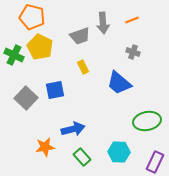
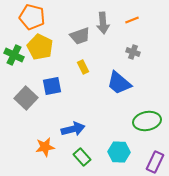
blue square: moved 3 px left, 4 px up
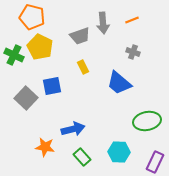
orange star: rotated 18 degrees clockwise
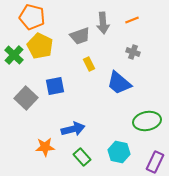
yellow pentagon: moved 1 px up
green cross: rotated 18 degrees clockwise
yellow rectangle: moved 6 px right, 3 px up
blue square: moved 3 px right
orange star: rotated 12 degrees counterclockwise
cyan hexagon: rotated 10 degrees clockwise
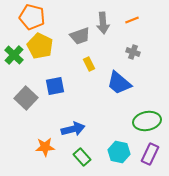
purple rectangle: moved 5 px left, 8 px up
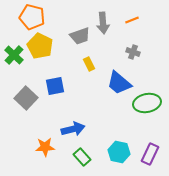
green ellipse: moved 18 px up
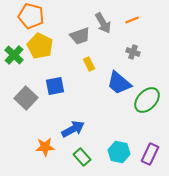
orange pentagon: moved 1 px left, 1 px up
gray arrow: rotated 25 degrees counterclockwise
green ellipse: moved 3 px up; rotated 36 degrees counterclockwise
blue arrow: rotated 15 degrees counterclockwise
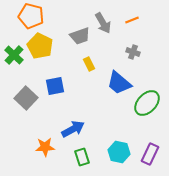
green ellipse: moved 3 px down
green rectangle: rotated 24 degrees clockwise
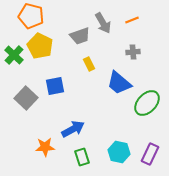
gray cross: rotated 24 degrees counterclockwise
